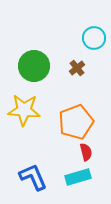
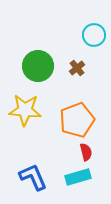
cyan circle: moved 3 px up
green circle: moved 4 px right
yellow star: moved 1 px right
orange pentagon: moved 1 px right, 2 px up
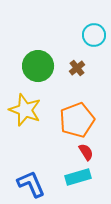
yellow star: rotated 16 degrees clockwise
red semicircle: rotated 18 degrees counterclockwise
blue L-shape: moved 2 px left, 7 px down
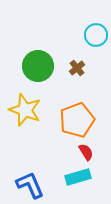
cyan circle: moved 2 px right
blue L-shape: moved 1 px left, 1 px down
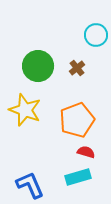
red semicircle: rotated 42 degrees counterclockwise
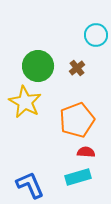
yellow star: moved 8 px up; rotated 8 degrees clockwise
red semicircle: rotated 12 degrees counterclockwise
